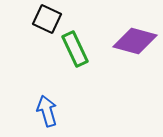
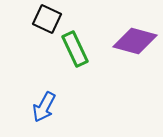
blue arrow: moved 3 px left, 4 px up; rotated 136 degrees counterclockwise
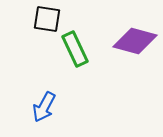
black square: rotated 16 degrees counterclockwise
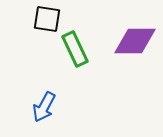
purple diamond: rotated 15 degrees counterclockwise
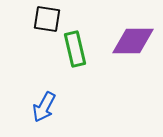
purple diamond: moved 2 px left
green rectangle: rotated 12 degrees clockwise
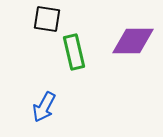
green rectangle: moved 1 px left, 3 px down
